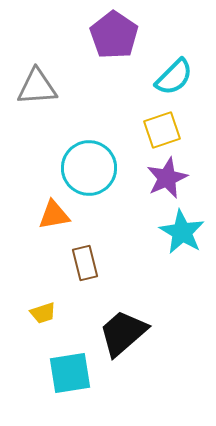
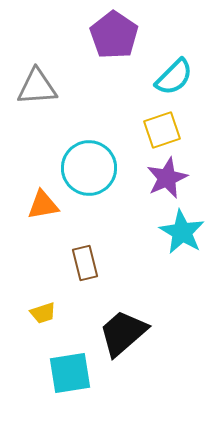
orange triangle: moved 11 px left, 10 px up
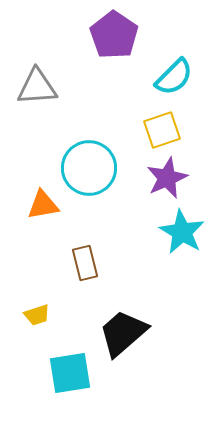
yellow trapezoid: moved 6 px left, 2 px down
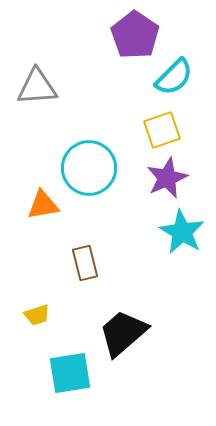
purple pentagon: moved 21 px right
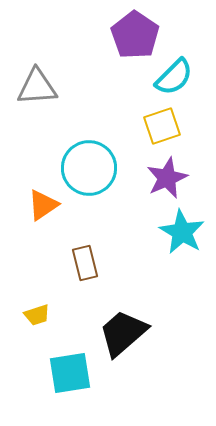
yellow square: moved 4 px up
orange triangle: rotated 24 degrees counterclockwise
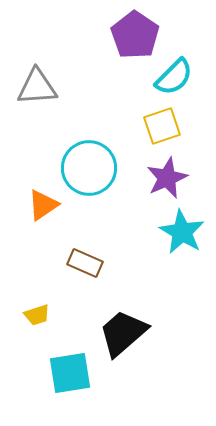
brown rectangle: rotated 52 degrees counterclockwise
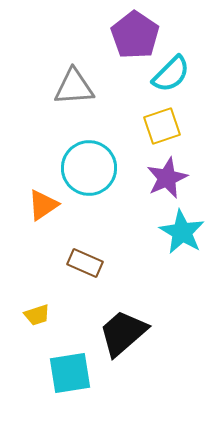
cyan semicircle: moved 3 px left, 3 px up
gray triangle: moved 37 px right
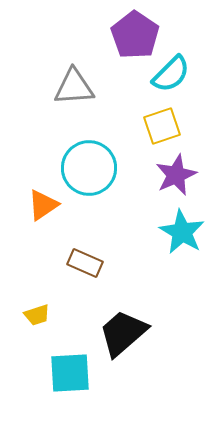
purple star: moved 9 px right, 3 px up
cyan square: rotated 6 degrees clockwise
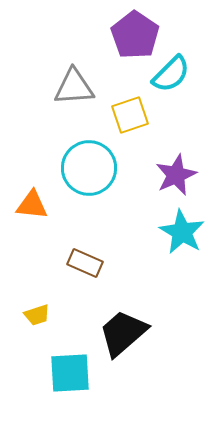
yellow square: moved 32 px left, 11 px up
orange triangle: moved 11 px left; rotated 40 degrees clockwise
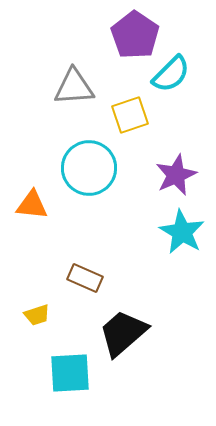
brown rectangle: moved 15 px down
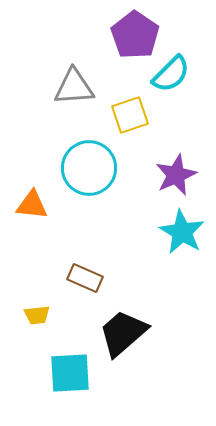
yellow trapezoid: rotated 12 degrees clockwise
